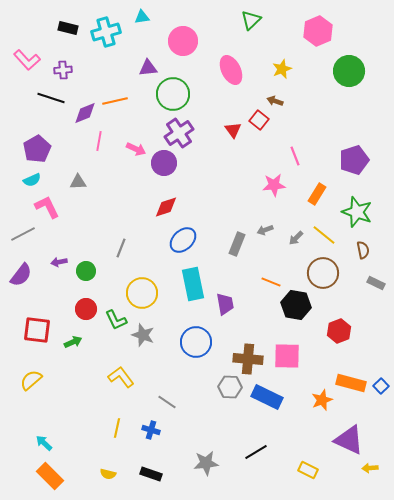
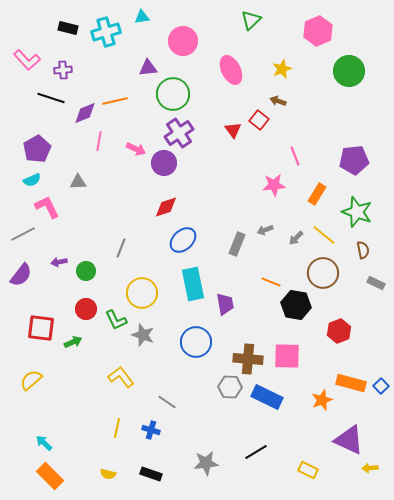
brown arrow at (275, 101): moved 3 px right
purple pentagon at (354, 160): rotated 12 degrees clockwise
red square at (37, 330): moved 4 px right, 2 px up
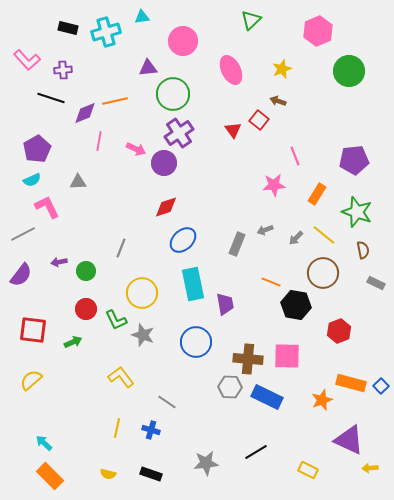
red square at (41, 328): moved 8 px left, 2 px down
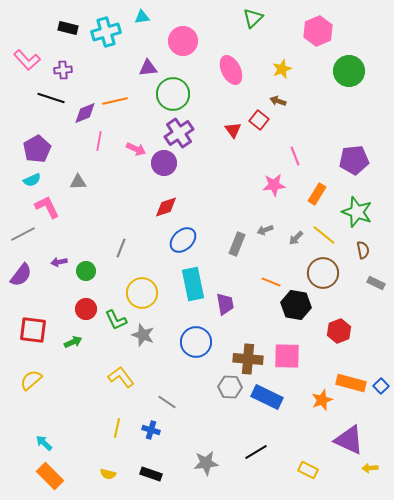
green triangle at (251, 20): moved 2 px right, 2 px up
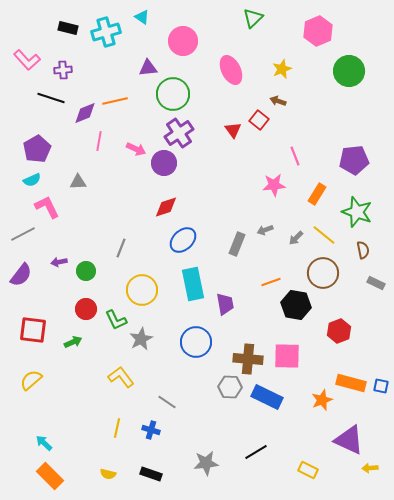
cyan triangle at (142, 17): rotated 42 degrees clockwise
orange line at (271, 282): rotated 42 degrees counterclockwise
yellow circle at (142, 293): moved 3 px up
gray star at (143, 335): moved 2 px left, 4 px down; rotated 25 degrees clockwise
blue square at (381, 386): rotated 35 degrees counterclockwise
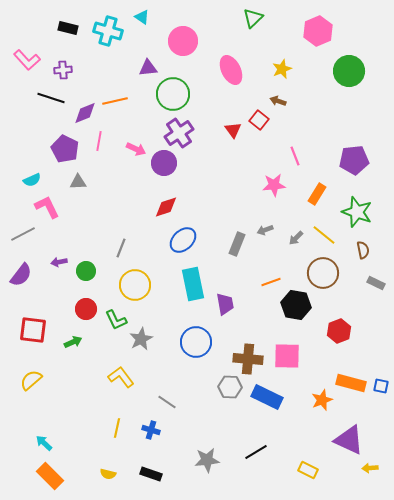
cyan cross at (106, 32): moved 2 px right, 1 px up; rotated 32 degrees clockwise
purple pentagon at (37, 149): moved 28 px right; rotated 16 degrees counterclockwise
yellow circle at (142, 290): moved 7 px left, 5 px up
gray star at (206, 463): moved 1 px right, 3 px up
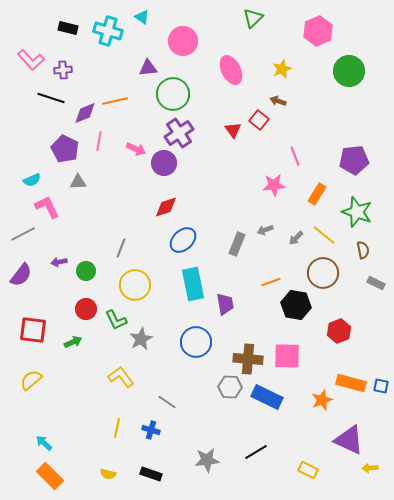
pink L-shape at (27, 60): moved 4 px right
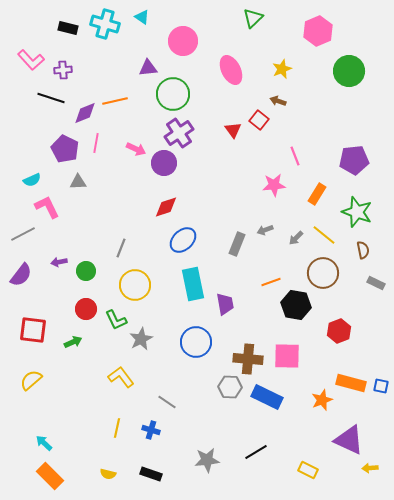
cyan cross at (108, 31): moved 3 px left, 7 px up
pink line at (99, 141): moved 3 px left, 2 px down
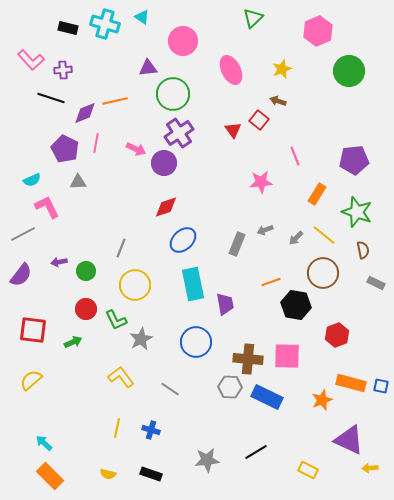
pink star at (274, 185): moved 13 px left, 3 px up
red hexagon at (339, 331): moved 2 px left, 4 px down
gray line at (167, 402): moved 3 px right, 13 px up
